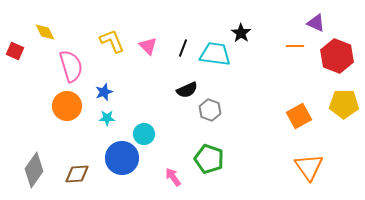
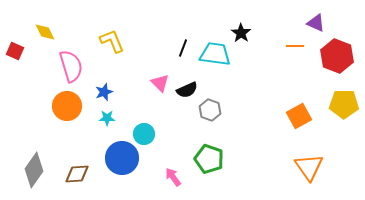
pink triangle: moved 12 px right, 37 px down
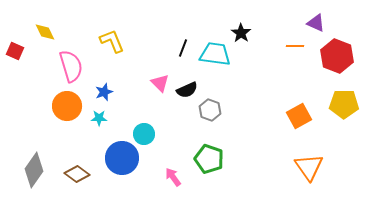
cyan star: moved 8 px left
brown diamond: rotated 40 degrees clockwise
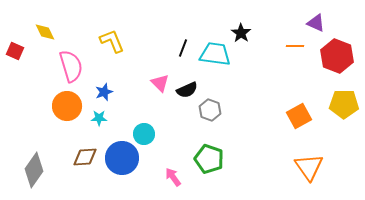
brown diamond: moved 8 px right, 17 px up; rotated 40 degrees counterclockwise
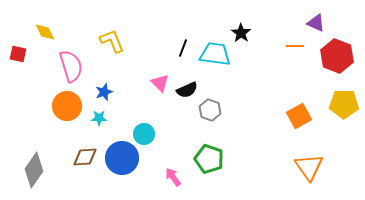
red square: moved 3 px right, 3 px down; rotated 12 degrees counterclockwise
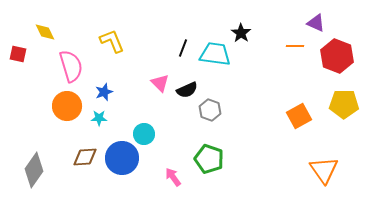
orange triangle: moved 15 px right, 3 px down
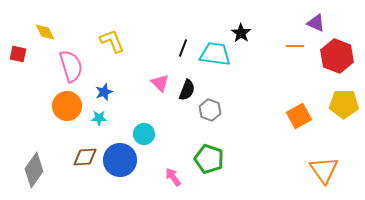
black semicircle: rotated 45 degrees counterclockwise
blue circle: moved 2 px left, 2 px down
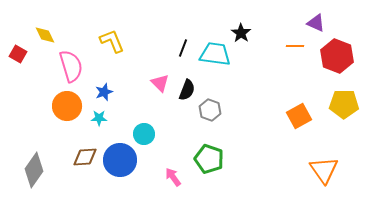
yellow diamond: moved 3 px down
red square: rotated 18 degrees clockwise
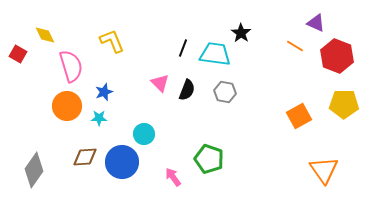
orange line: rotated 30 degrees clockwise
gray hexagon: moved 15 px right, 18 px up; rotated 10 degrees counterclockwise
blue circle: moved 2 px right, 2 px down
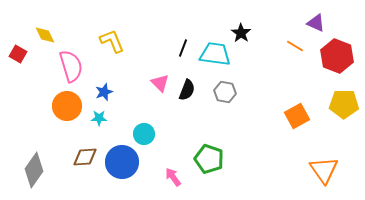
orange square: moved 2 px left
